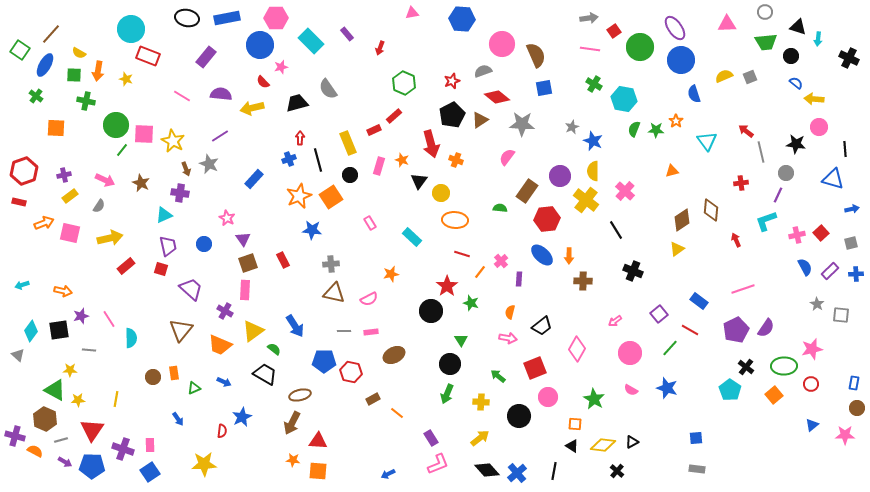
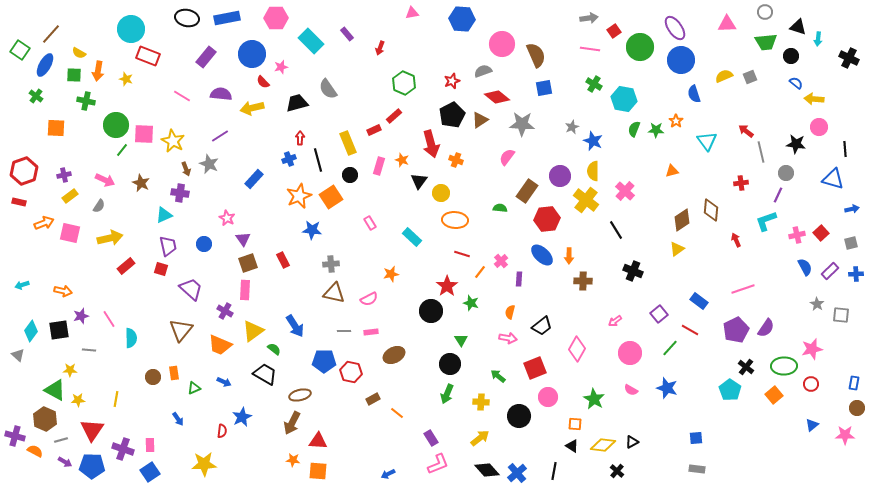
blue circle at (260, 45): moved 8 px left, 9 px down
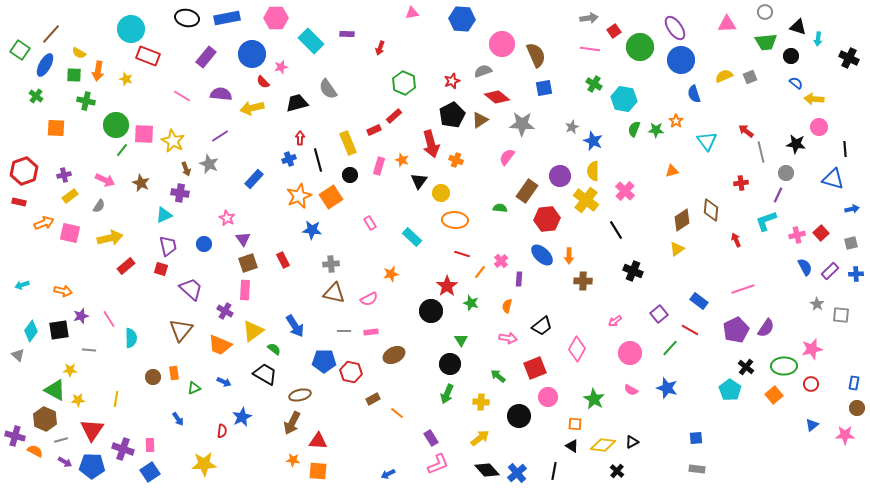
purple rectangle at (347, 34): rotated 48 degrees counterclockwise
orange semicircle at (510, 312): moved 3 px left, 6 px up
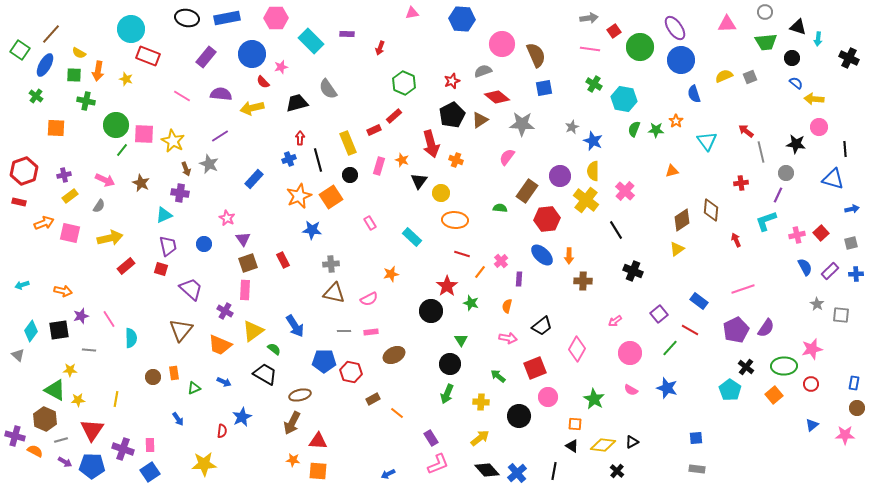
black circle at (791, 56): moved 1 px right, 2 px down
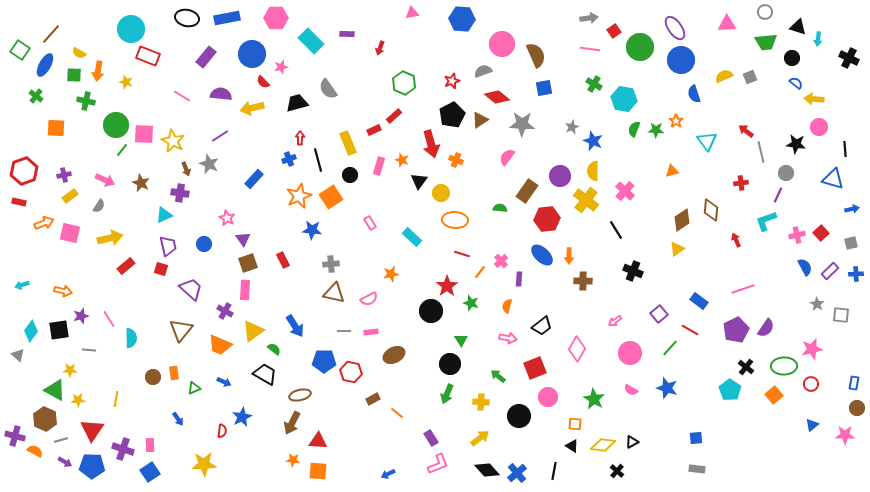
yellow star at (126, 79): moved 3 px down
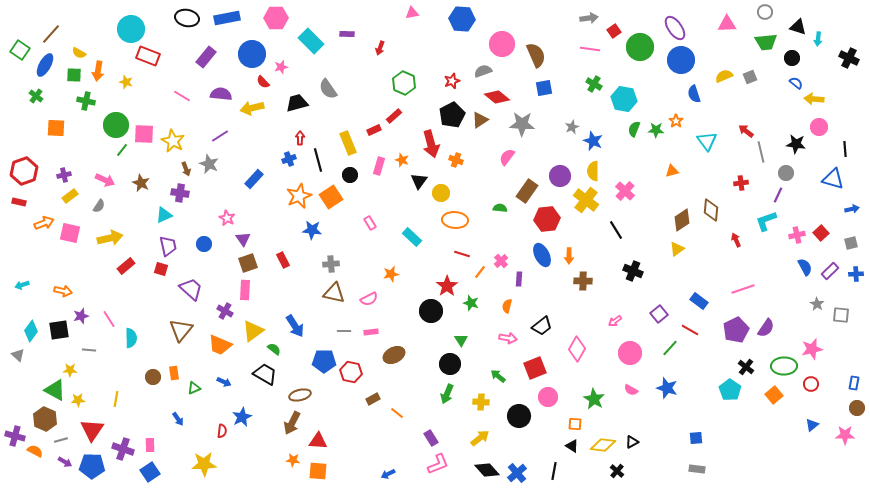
blue ellipse at (542, 255): rotated 20 degrees clockwise
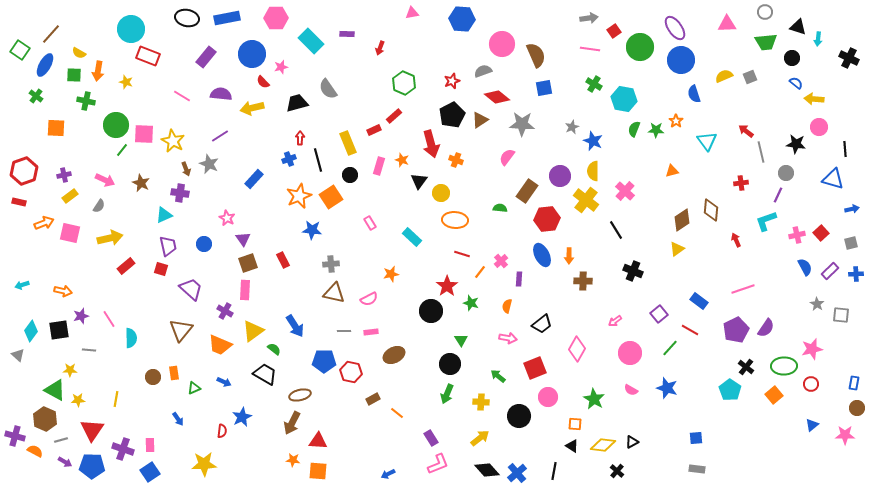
black trapezoid at (542, 326): moved 2 px up
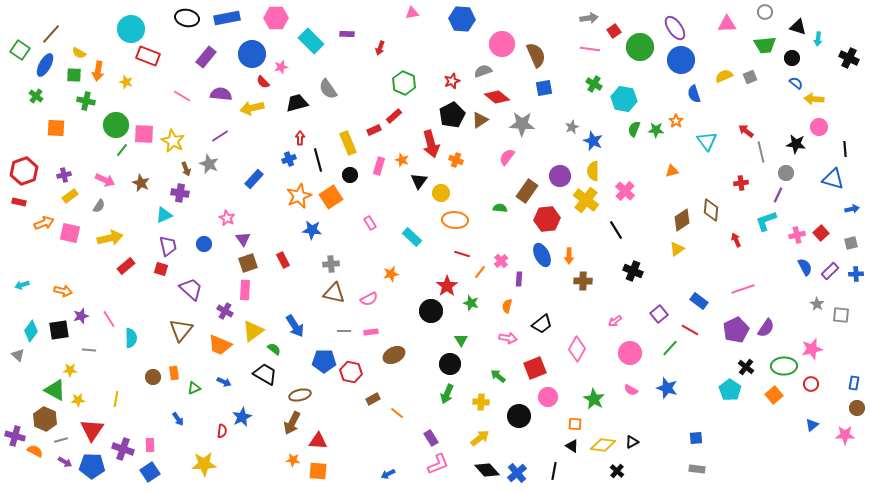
green trapezoid at (766, 42): moved 1 px left, 3 px down
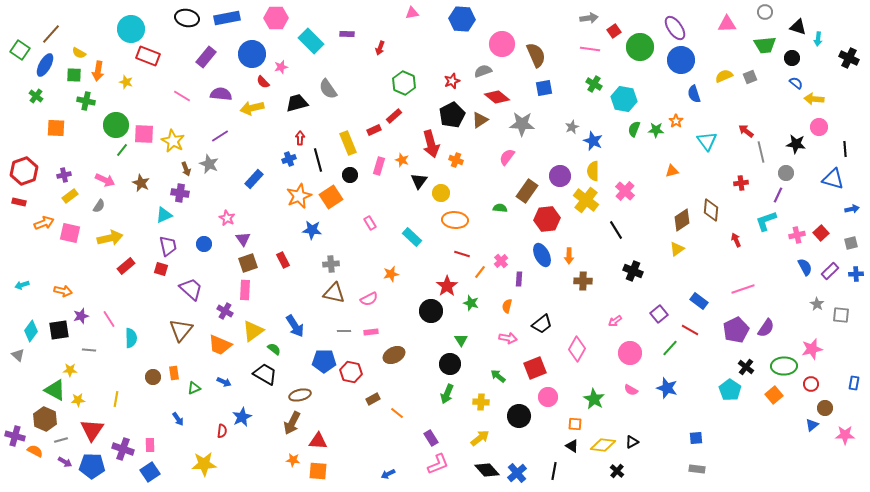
brown circle at (857, 408): moved 32 px left
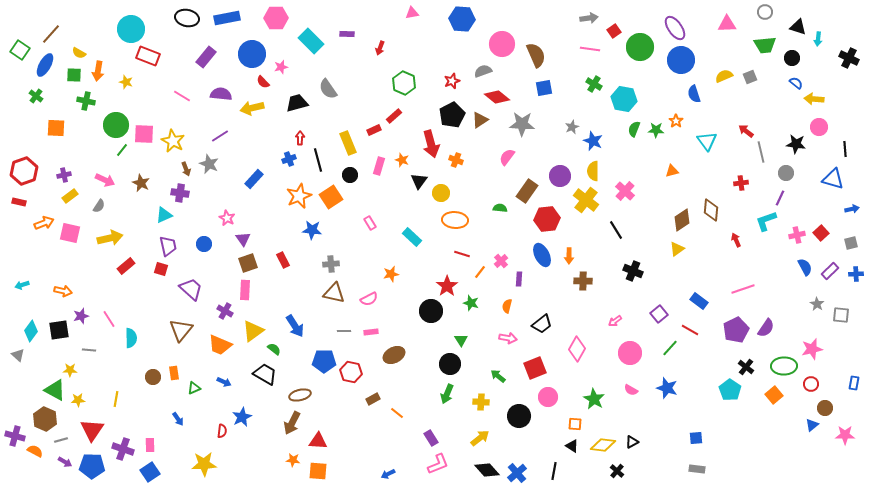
purple line at (778, 195): moved 2 px right, 3 px down
